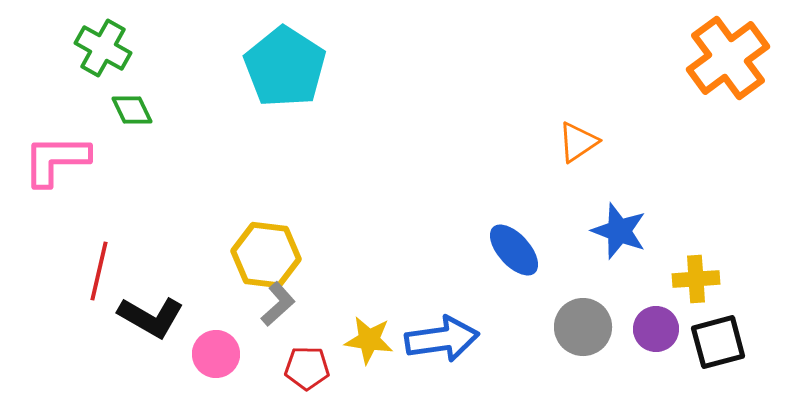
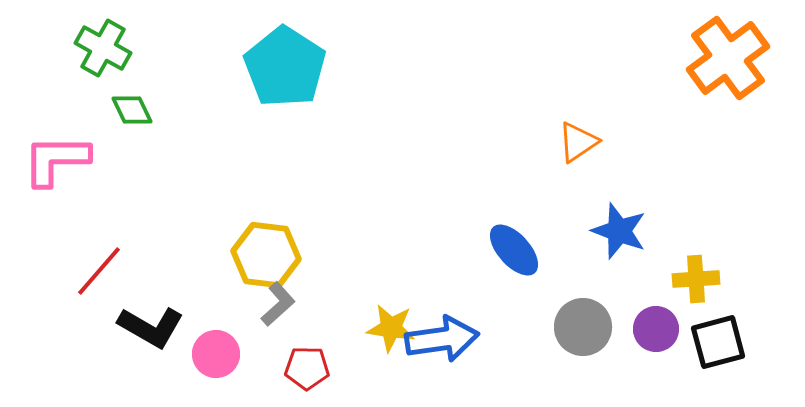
red line: rotated 28 degrees clockwise
black L-shape: moved 10 px down
yellow star: moved 22 px right, 12 px up
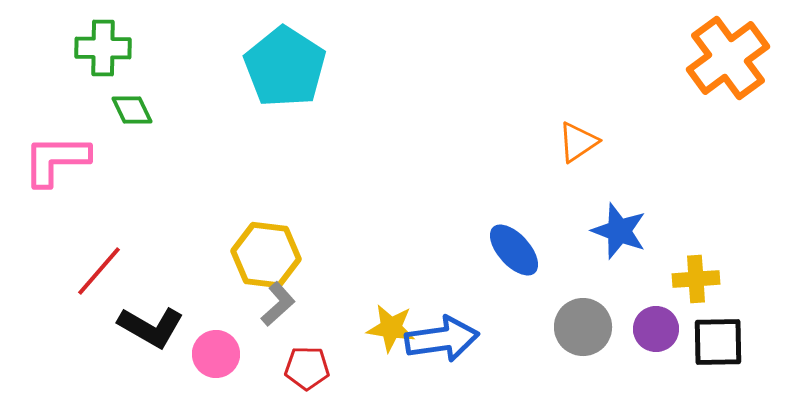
green cross: rotated 28 degrees counterclockwise
black square: rotated 14 degrees clockwise
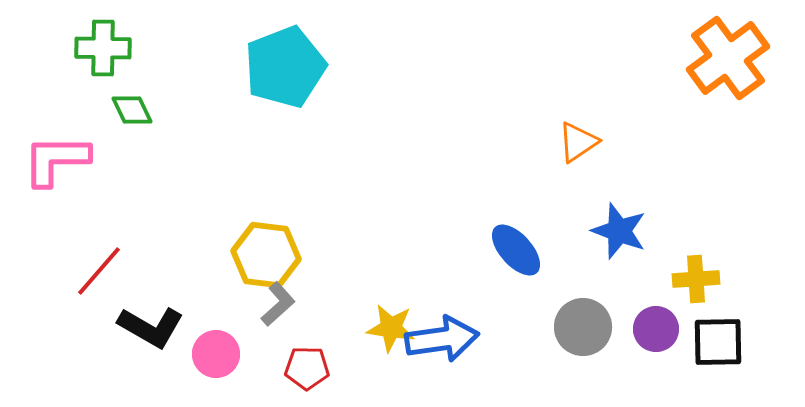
cyan pentagon: rotated 18 degrees clockwise
blue ellipse: moved 2 px right
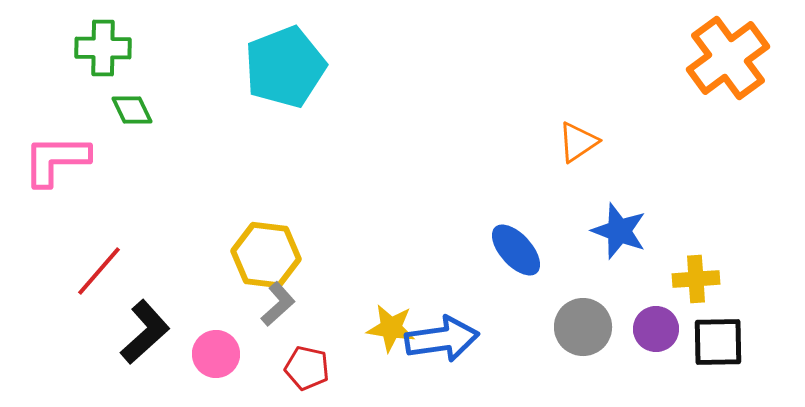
black L-shape: moved 6 px left, 5 px down; rotated 72 degrees counterclockwise
red pentagon: rotated 12 degrees clockwise
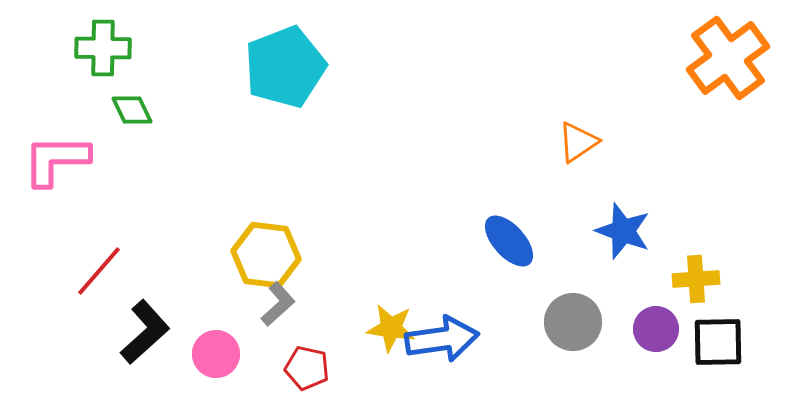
blue star: moved 4 px right
blue ellipse: moved 7 px left, 9 px up
gray circle: moved 10 px left, 5 px up
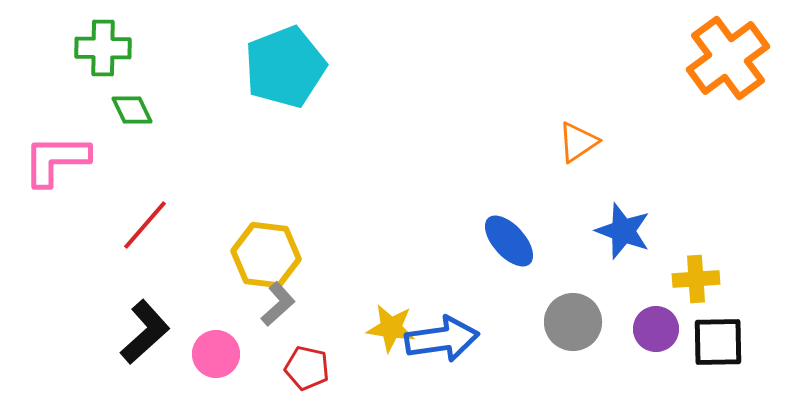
red line: moved 46 px right, 46 px up
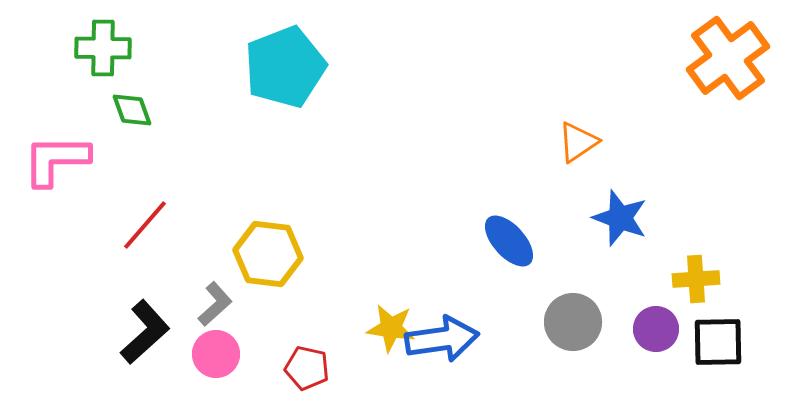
green diamond: rotated 6 degrees clockwise
blue star: moved 3 px left, 13 px up
yellow hexagon: moved 2 px right, 1 px up
gray L-shape: moved 63 px left
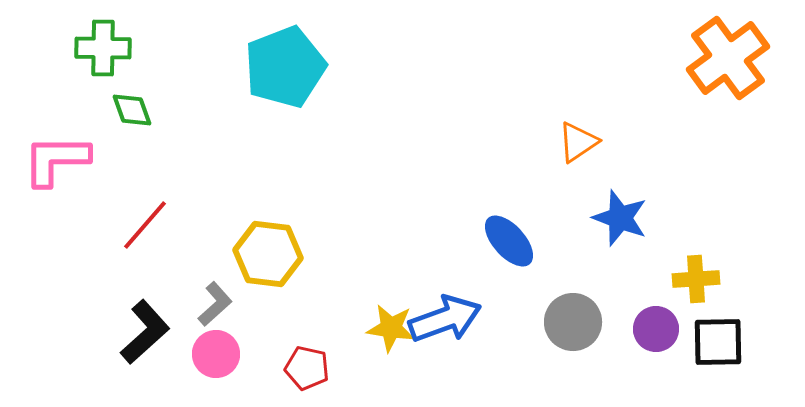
blue arrow: moved 3 px right, 20 px up; rotated 12 degrees counterclockwise
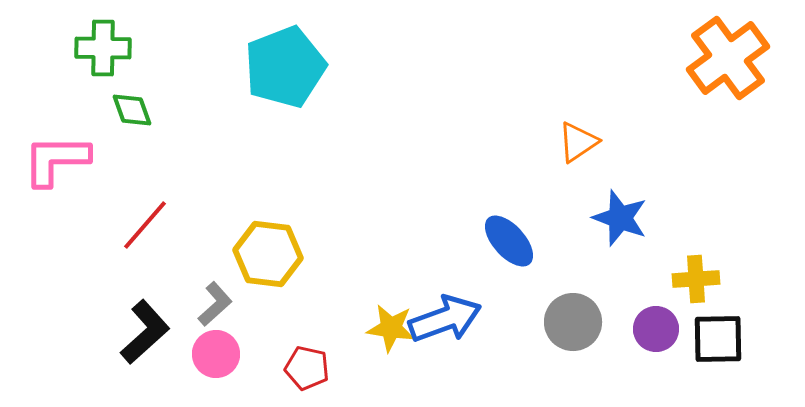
black square: moved 3 px up
